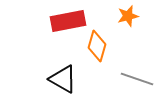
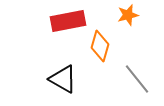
orange star: moved 1 px up
orange diamond: moved 3 px right
gray line: rotated 32 degrees clockwise
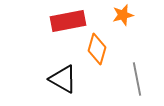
orange star: moved 5 px left
orange diamond: moved 3 px left, 3 px down
gray line: rotated 28 degrees clockwise
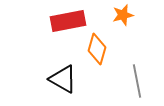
gray line: moved 2 px down
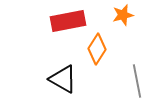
orange diamond: rotated 16 degrees clockwise
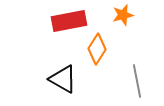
red rectangle: moved 1 px right
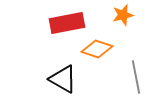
red rectangle: moved 2 px left, 2 px down
orange diamond: rotated 76 degrees clockwise
gray line: moved 1 px left, 4 px up
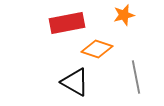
orange star: moved 1 px right
black triangle: moved 12 px right, 3 px down
